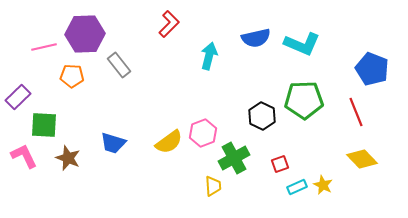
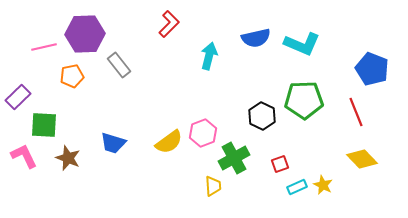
orange pentagon: rotated 15 degrees counterclockwise
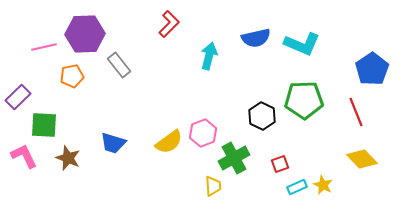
blue pentagon: rotated 16 degrees clockwise
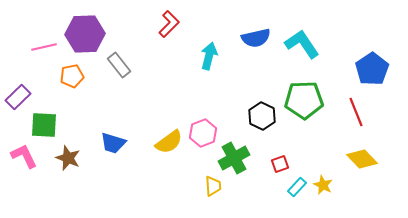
cyan L-shape: rotated 147 degrees counterclockwise
cyan rectangle: rotated 24 degrees counterclockwise
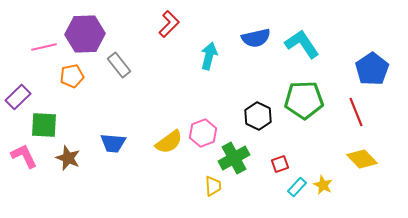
black hexagon: moved 4 px left
blue trapezoid: rotated 12 degrees counterclockwise
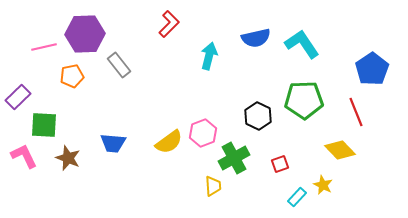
yellow diamond: moved 22 px left, 9 px up
cyan rectangle: moved 10 px down
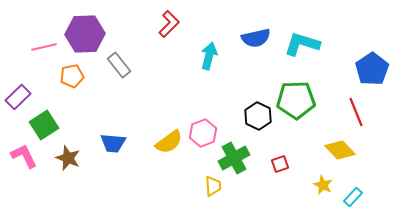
cyan L-shape: rotated 39 degrees counterclockwise
green pentagon: moved 8 px left
green square: rotated 36 degrees counterclockwise
cyan rectangle: moved 56 px right
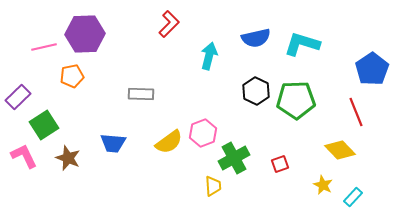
gray rectangle: moved 22 px right, 29 px down; rotated 50 degrees counterclockwise
black hexagon: moved 2 px left, 25 px up
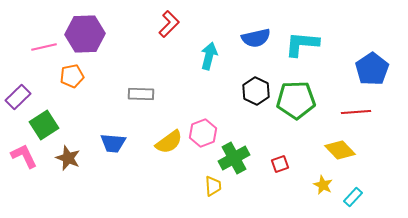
cyan L-shape: rotated 12 degrees counterclockwise
red line: rotated 72 degrees counterclockwise
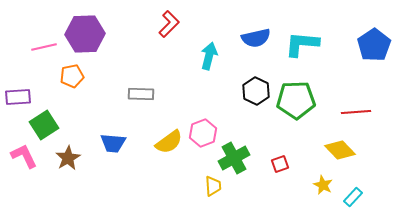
blue pentagon: moved 2 px right, 24 px up
purple rectangle: rotated 40 degrees clockwise
brown star: rotated 20 degrees clockwise
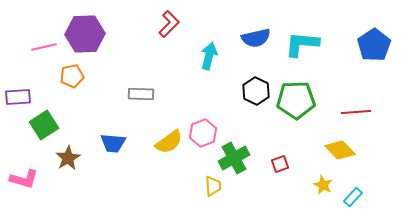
pink L-shape: moved 23 px down; rotated 132 degrees clockwise
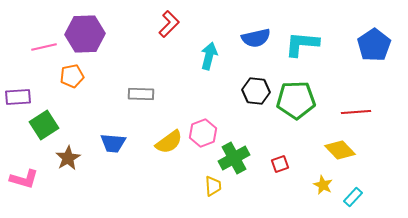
black hexagon: rotated 20 degrees counterclockwise
